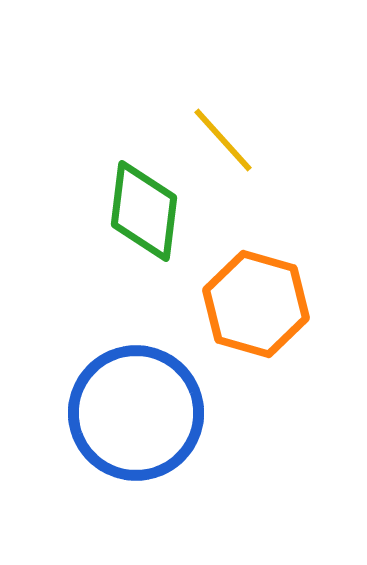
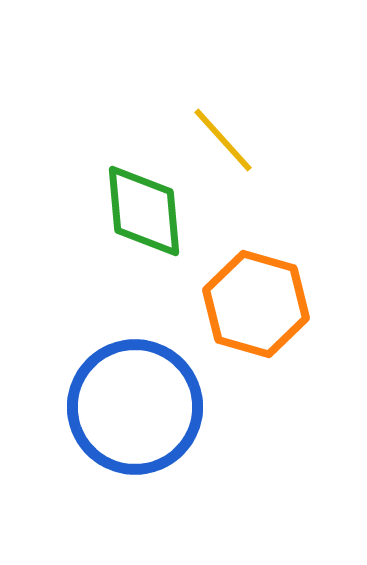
green diamond: rotated 12 degrees counterclockwise
blue circle: moved 1 px left, 6 px up
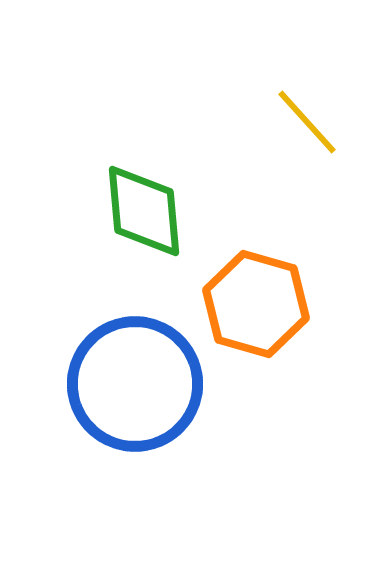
yellow line: moved 84 px right, 18 px up
blue circle: moved 23 px up
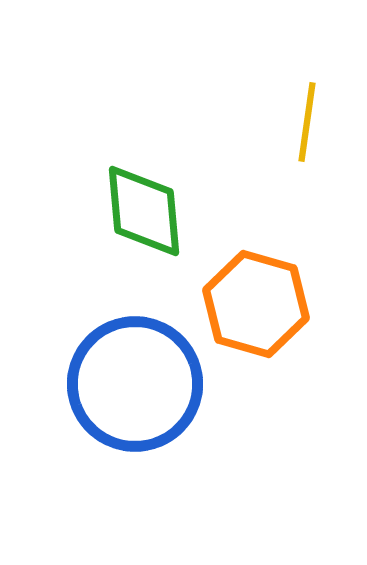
yellow line: rotated 50 degrees clockwise
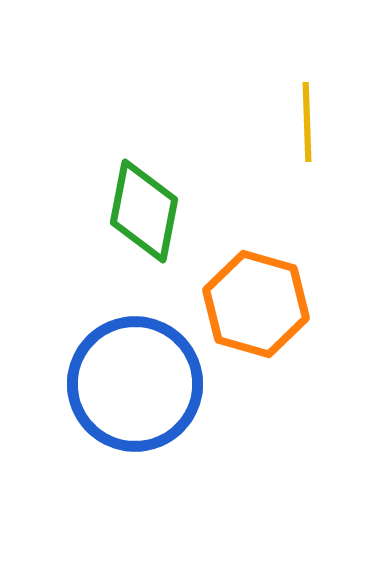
yellow line: rotated 10 degrees counterclockwise
green diamond: rotated 16 degrees clockwise
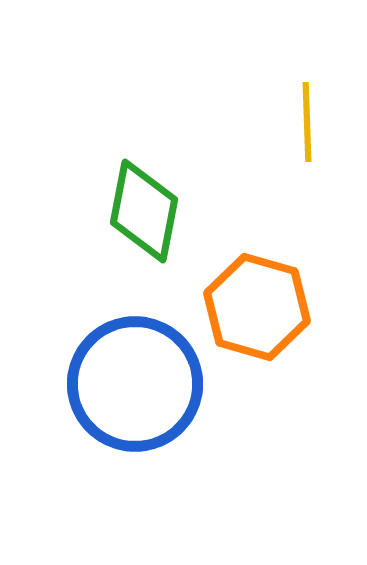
orange hexagon: moved 1 px right, 3 px down
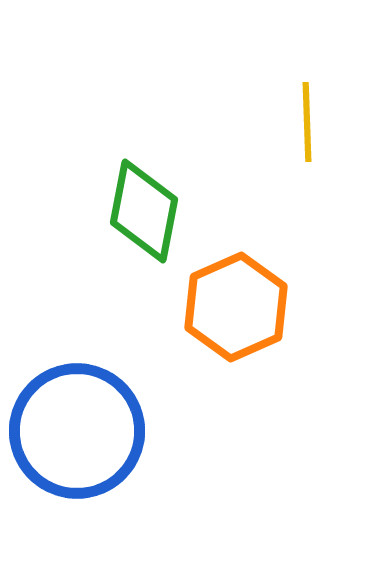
orange hexagon: moved 21 px left; rotated 20 degrees clockwise
blue circle: moved 58 px left, 47 px down
